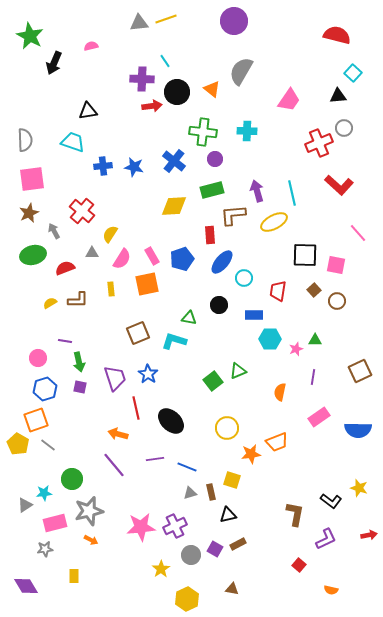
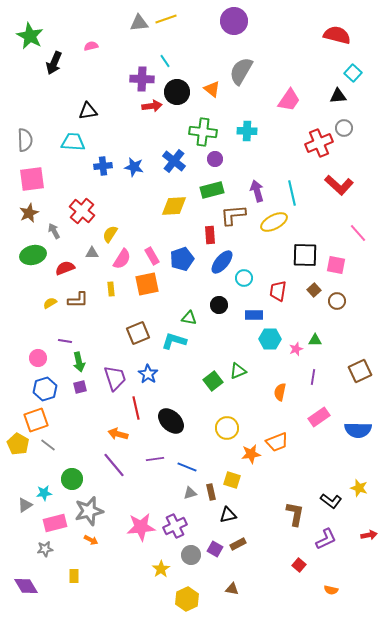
cyan trapezoid at (73, 142): rotated 15 degrees counterclockwise
purple square at (80, 387): rotated 24 degrees counterclockwise
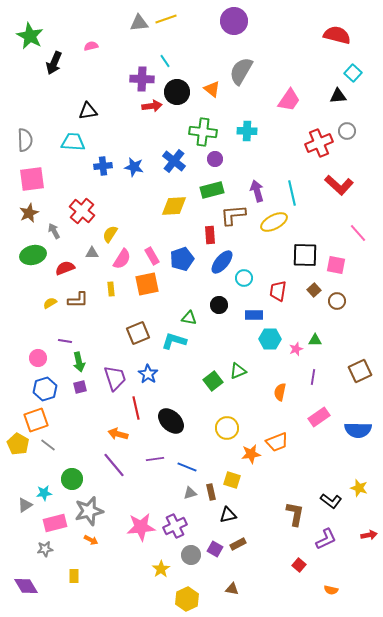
gray circle at (344, 128): moved 3 px right, 3 px down
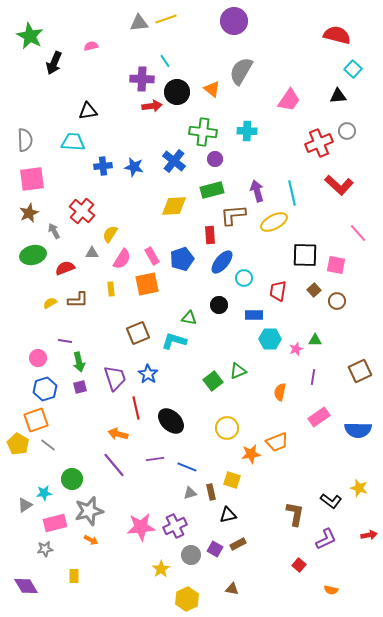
cyan square at (353, 73): moved 4 px up
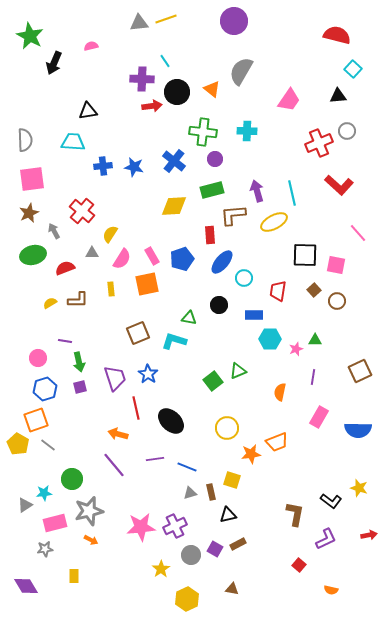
pink rectangle at (319, 417): rotated 25 degrees counterclockwise
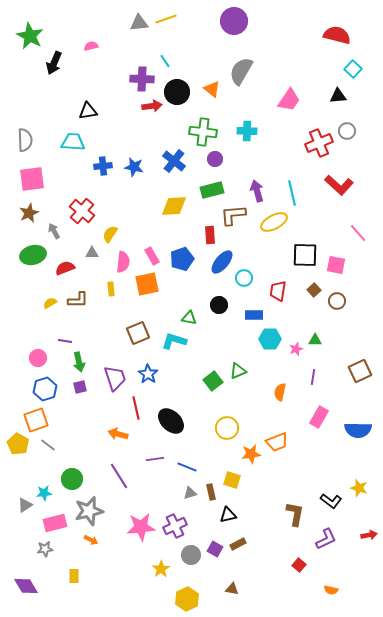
pink semicircle at (122, 259): moved 1 px right, 3 px down; rotated 25 degrees counterclockwise
purple line at (114, 465): moved 5 px right, 11 px down; rotated 8 degrees clockwise
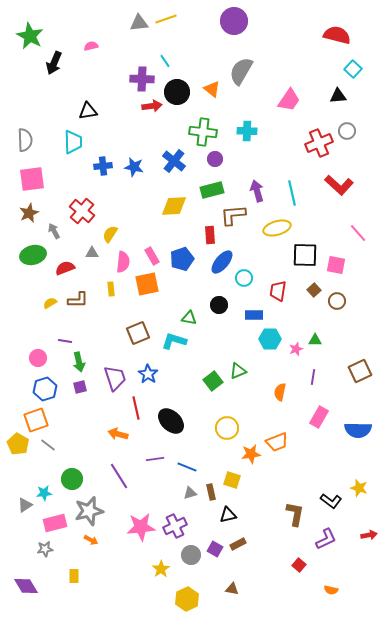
cyan trapezoid at (73, 142): rotated 85 degrees clockwise
yellow ellipse at (274, 222): moved 3 px right, 6 px down; rotated 12 degrees clockwise
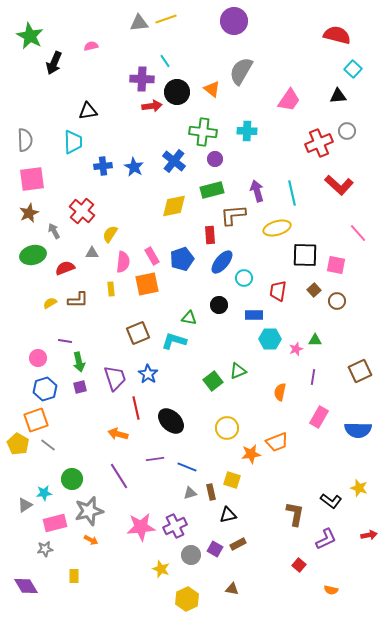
blue star at (134, 167): rotated 18 degrees clockwise
yellow diamond at (174, 206): rotated 8 degrees counterclockwise
yellow star at (161, 569): rotated 18 degrees counterclockwise
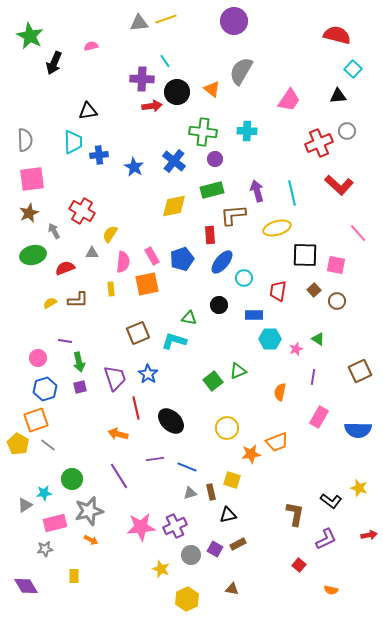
blue cross at (103, 166): moved 4 px left, 11 px up
red cross at (82, 211): rotated 10 degrees counterclockwise
green triangle at (315, 340): moved 3 px right, 1 px up; rotated 32 degrees clockwise
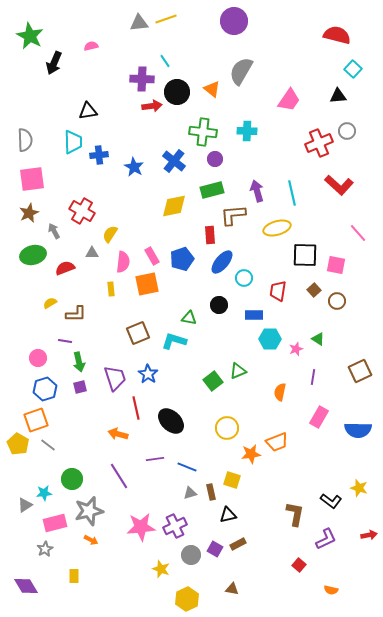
brown L-shape at (78, 300): moved 2 px left, 14 px down
gray star at (45, 549): rotated 21 degrees counterclockwise
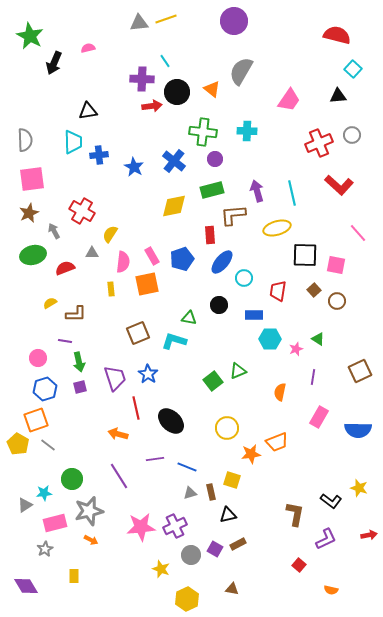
pink semicircle at (91, 46): moved 3 px left, 2 px down
gray circle at (347, 131): moved 5 px right, 4 px down
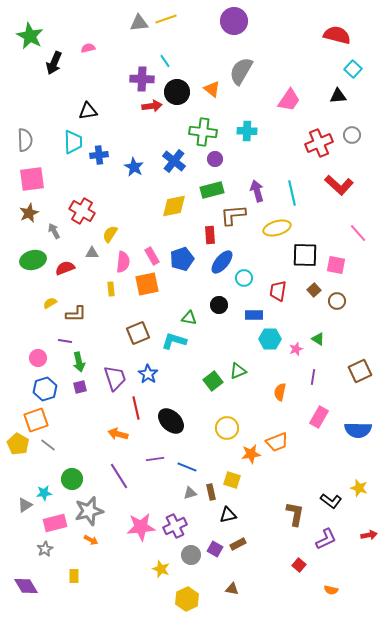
green ellipse at (33, 255): moved 5 px down
